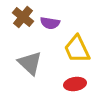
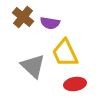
yellow trapezoid: moved 12 px left, 4 px down
gray triangle: moved 3 px right, 3 px down
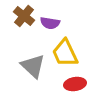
brown cross: moved 1 px right, 1 px up
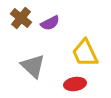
brown cross: moved 3 px left, 2 px down
purple semicircle: rotated 36 degrees counterclockwise
yellow trapezoid: moved 20 px right
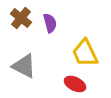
purple semicircle: rotated 78 degrees counterclockwise
gray triangle: moved 9 px left; rotated 16 degrees counterclockwise
red ellipse: rotated 35 degrees clockwise
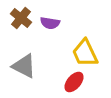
purple semicircle: rotated 114 degrees clockwise
red ellipse: moved 1 px left, 2 px up; rotated 75 degrees counterclockwise
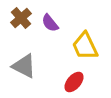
brown cross: rotated 10 degrees clockwise
purple semicircle: rotated 42 degrees clockwise
yellow trapezoid: moved 7 px up
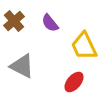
brown cross: moved 7 px left, 3 px down
yellow trapezoid: moved 1 px left
gray triangle: moved 2 px left
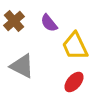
purple semicircle: moved 1 px left
yellow trapezoid: moved 9 px left
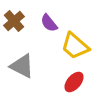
yellow trapezoid: rotated 24 degrees counterclockwise
